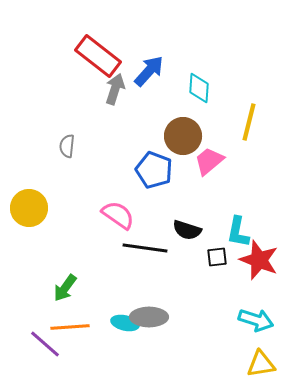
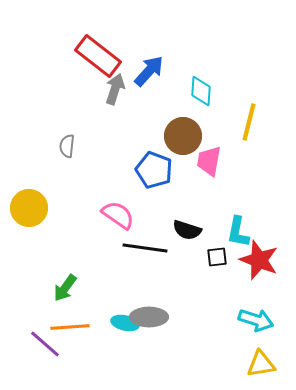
cyan diamond: moved 2 px right, 3 px down
pink trapezoid: rotated 40 degrees counterclockwise
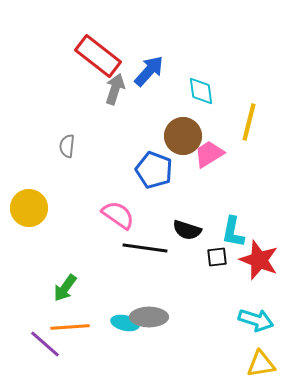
cyan diamond: rotated 12 degrees counterclockwise
pink trapezoid: moved 7 px up; rotated 48 degrees clockwise
cyan L-shape: moved 5 px left
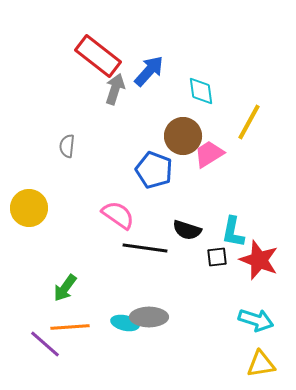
yellow line: rotated 15 degrees clockwise
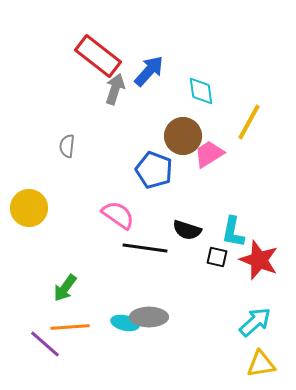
black square: rotated 20 degrees clockwise
cyan arrow: moved 1 px left, 2 px down; rotated 60 degrees counterclockwise
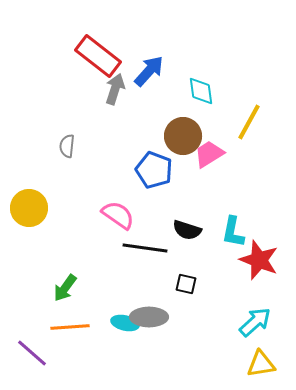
black square: moved 31 px left, 27 px down
purple line: moved 13 px left, 9 px down
